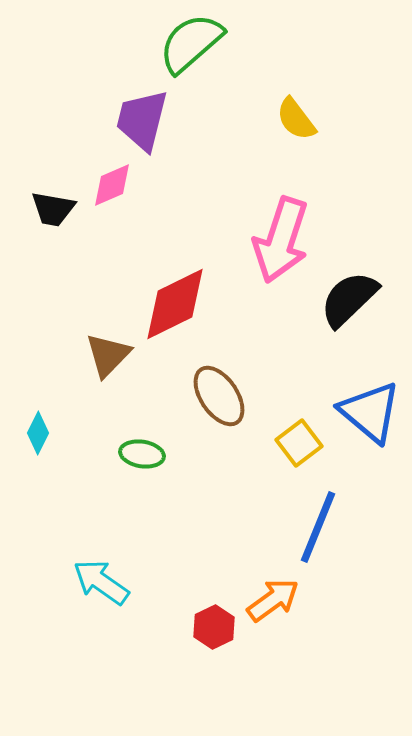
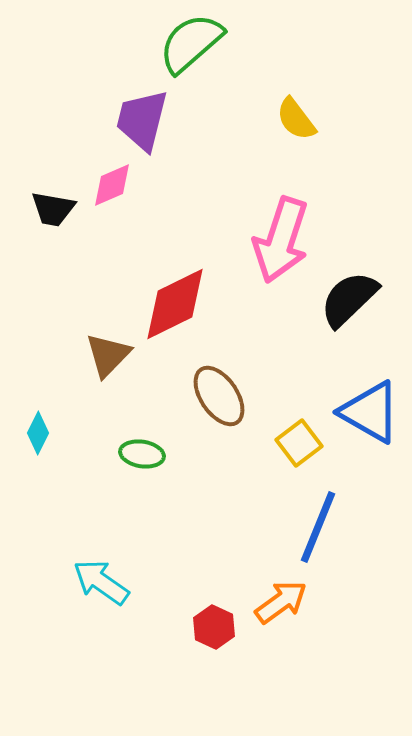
blue triangle: rotated 10 degrees counterclockwise
orange arrow: moved 8 px right, 2 px down
red hexagon: rotated 9 degrees counterclockwise
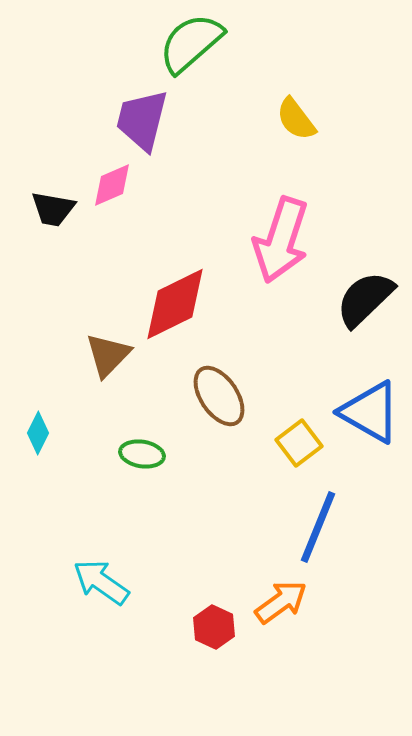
black semicircle: moved 16 px right
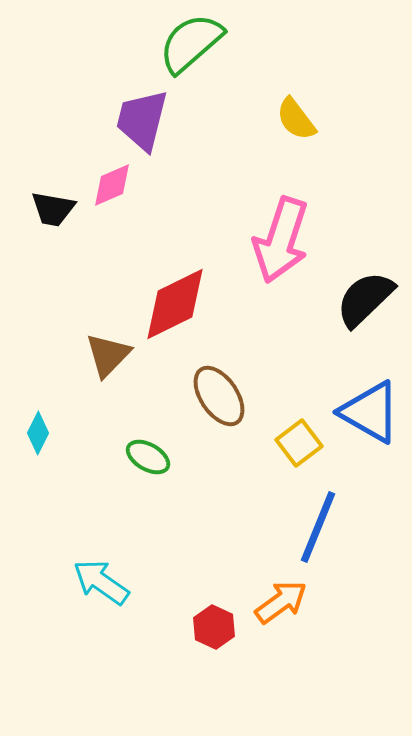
green ellipse: moved 6 px right, 3 px down; rotated 21 degrees clockwise
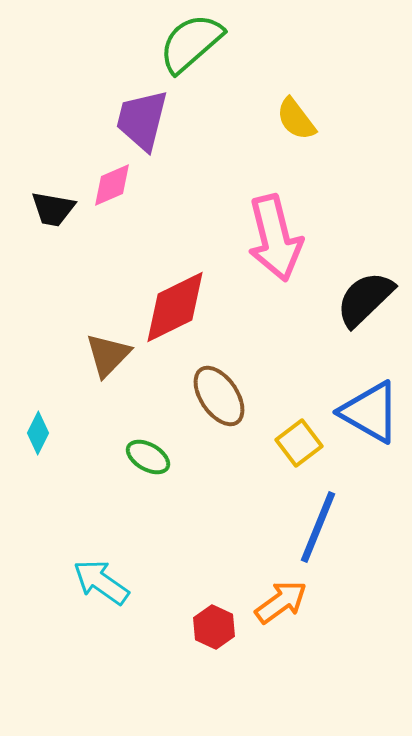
pink arrow: moved 6 px left, 2 px up; rotated 32 degrees counterclockwise
red diamond: moved 3 px down
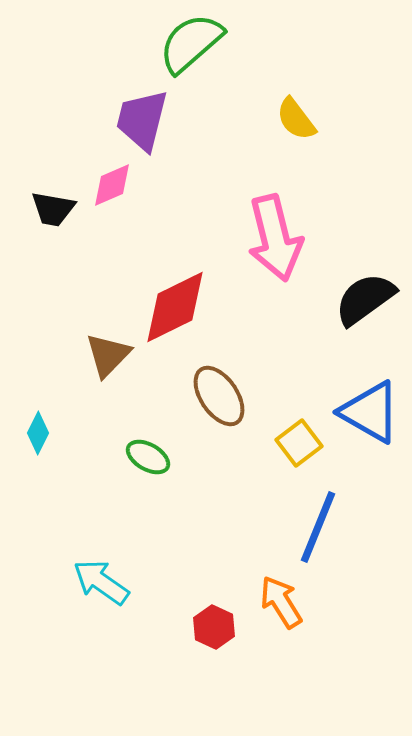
black semicircle: rotated 8 degrees clockwise
orange arrow: rotated 86 degrees counterclockwise
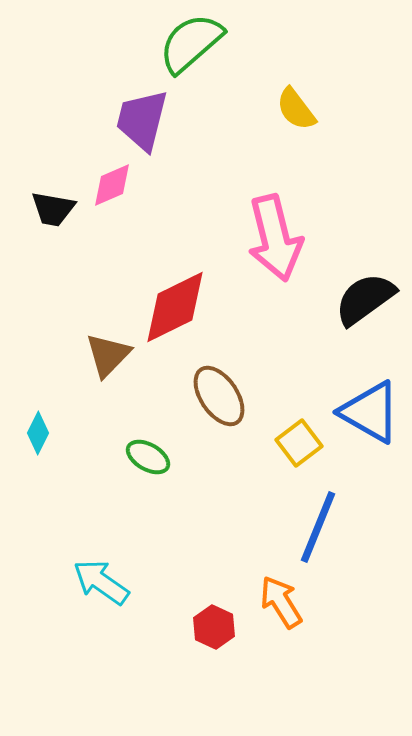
yellow semicircle: moved 10 px up
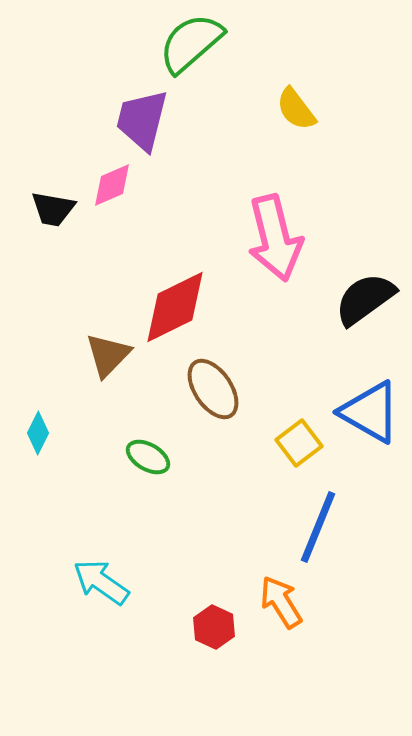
brown ellipse: moved 6 px left, 7 px up
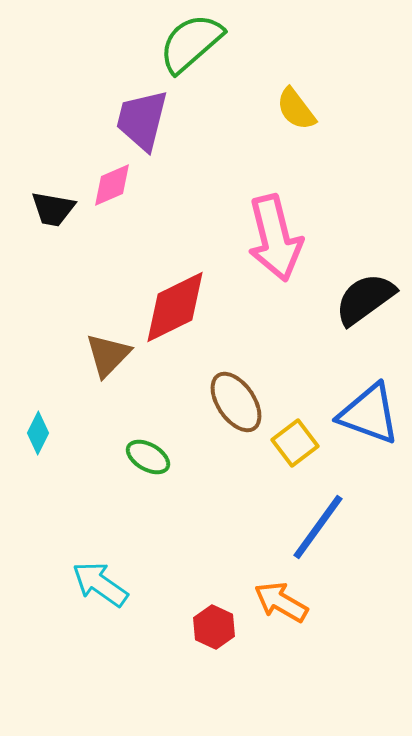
brown ellipse: moved 23 px right, 13 px down
blue triangle: moved 1 px left, 2 px down; rotated 10 degrees counterclockwise
yellow square: moved 4 px left
blue line: rotated 14 degrees clockwise
cyan arrow: moved 1 px left, 2 px down
orange arrow: rotated 28 degrees counterclockwise
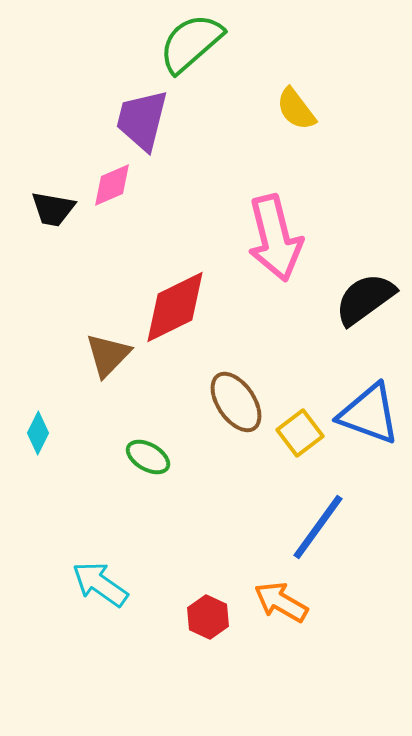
yellow square: moved 5 px right, 10 px up
red hexagon: moved 6 px left, 10 px up
